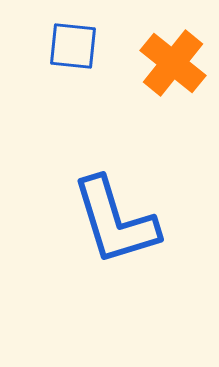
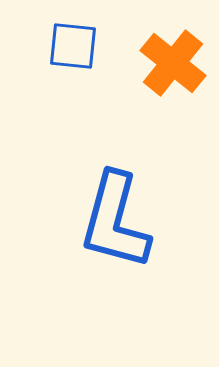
blue L-shape: rotated 32 degrees clockwise
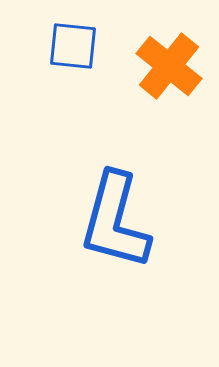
orange cross: moved 4 px left, 3 px down
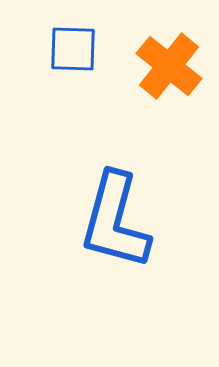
blue square: moved 3 px down; rotated 4 degrees counterclockwise
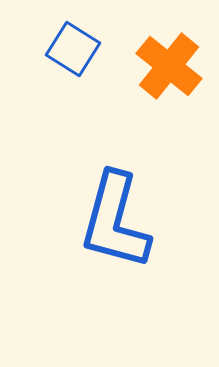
blue square: rotated 30 degrees clockwise
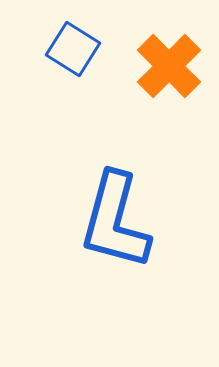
orange cross: rotated 6 degrees clockwise
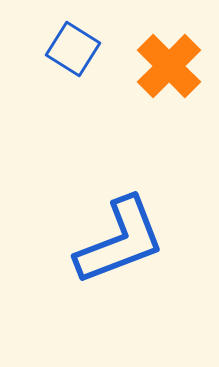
blue L-shape: moved 5 px right, 20 px down; rotated 126 degrees counterclockwise
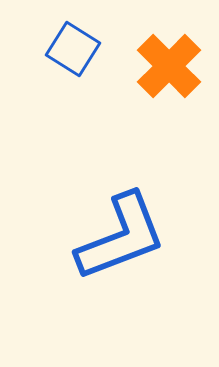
blue L-shape: moved 1 px right, 4 px up
